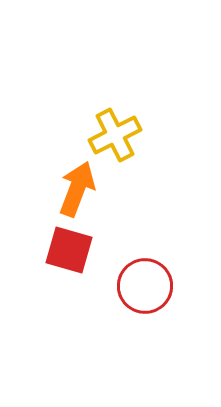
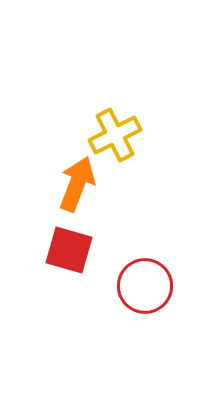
orange arrow: moved 5 px up
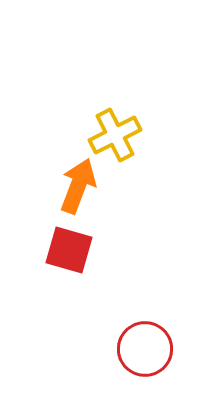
orange arrow: moved 1 px right, 2 px down
red circle: moved 63 px down
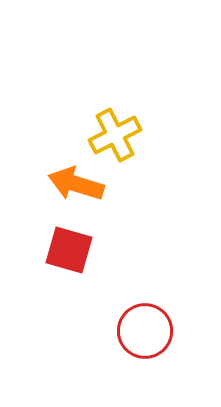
orange arrow: moved 2 px left, 2 px up; rotated 94 degrees counterclockwise
red circle: moved 18 px up
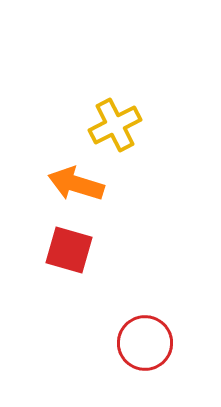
yellow cross: moved 10 px up
red circle: moved 12 px down
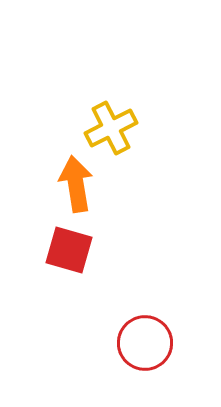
yellow cross: moved 4 px left, 3 px down
orange arrow: rotated 64 degrees clockwise
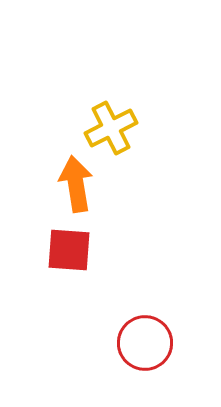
red square: rotated 12 degrees counterclockwise
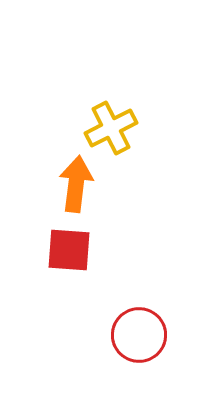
orange arrow: rotated 16 degrees clockwise
red circle: moved 6 px left, 8 px up
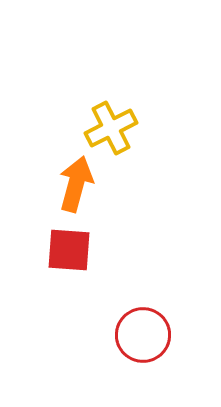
orange arrow: rotated 8 degrees clockwise
red circle: moved 4 px right
